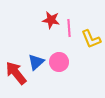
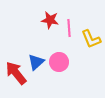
red star: moved 1 px left
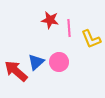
red arrow: moved 2 px up; rotated 10 degrees counterclockwise
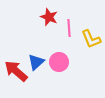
red star: moved 1 px left, 3 px up; rotated 12 degrees clockwise
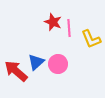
red star: moved 4 px right, 5 px down
pink circle: moved 1 px left, 2 px down
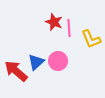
red star: moved 1 px right
pink circle: moved 3 px up
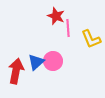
red star: moved 2 px right, 6 px up
pink line: moved 1 px left
pink circle: moved 5 px left
red arrow: rotated 60 degrees clockwise
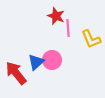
pink circle: moved 1 px left, 1 px up
red arrow: moved 2 px down; rotated 50 degrees counterclockwise
